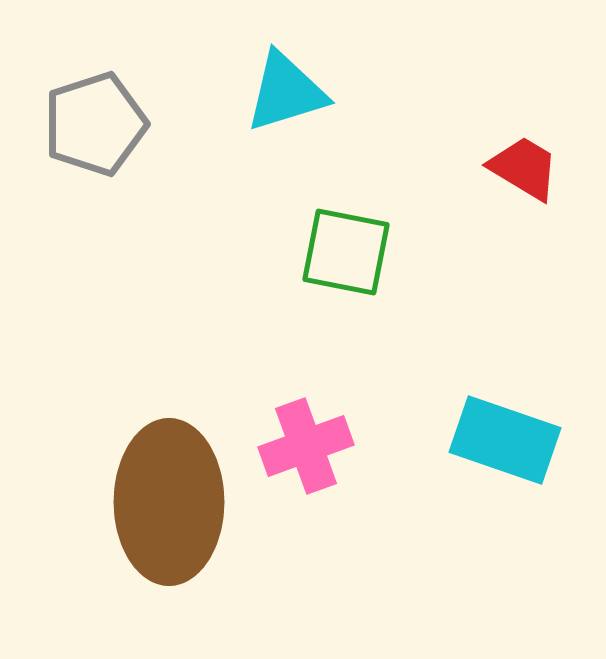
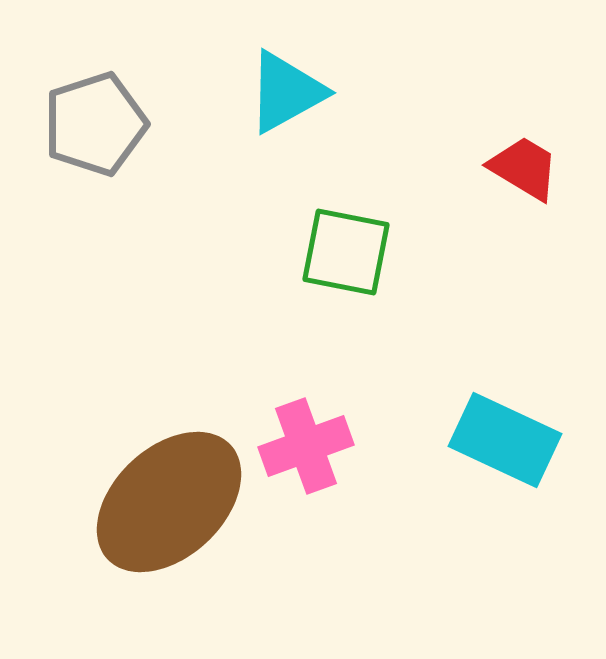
cyan triangle: rotated 12 degrees counterclockwise
cyan rectangle: rotated 6 degrees clockwise
brown ellipse: rotated 47 degrees clockwise
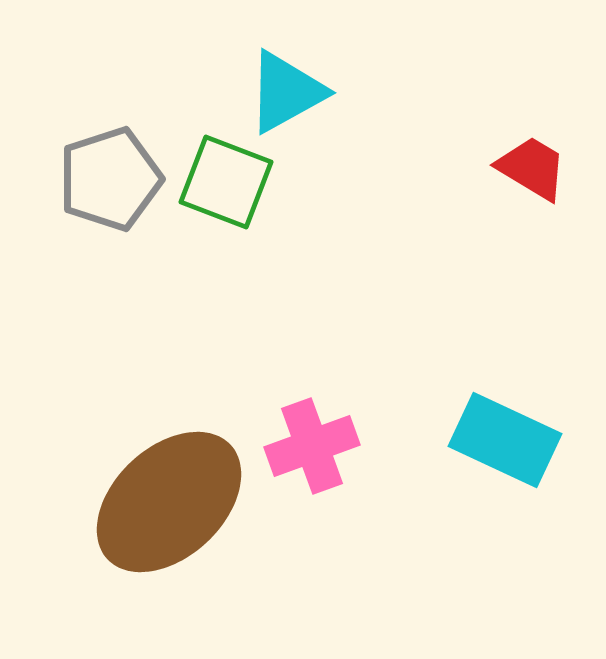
gray pentagon: moved 15 px right, 55 px down
red trapezoid: moved 8 px right
green square: moved 120 px left, 70 px up; rotated 10 degrees clockwise
pink cross: moved 6 px right
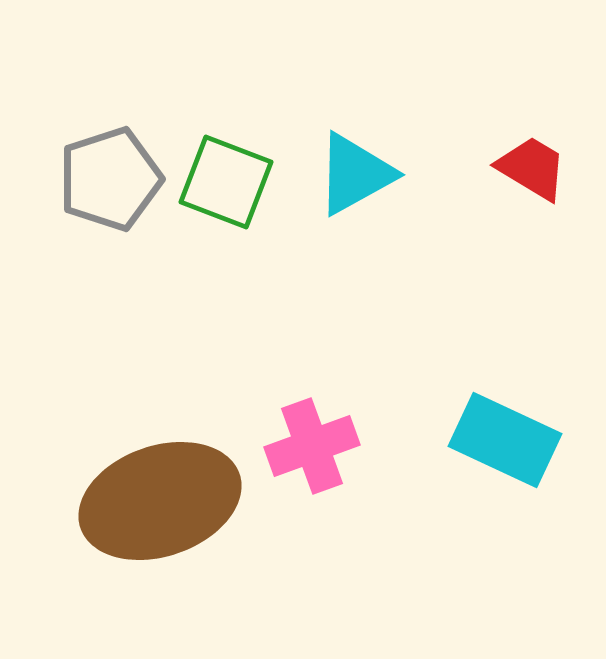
cyan triangle: moved 69 px right, 82 px down
brown ellipse: moved 9 px left, 1 px up; rotated 24 degrees clockwise
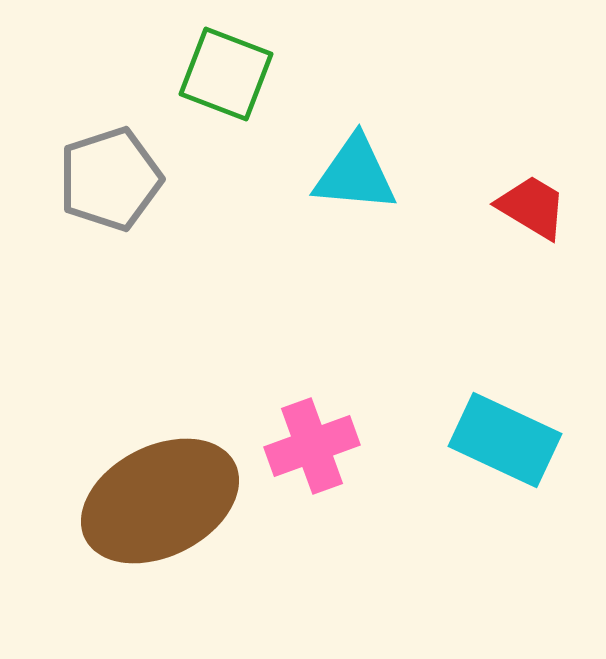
red trapezoid: moved 39 px down
cyan triangle: rotated 34 degrees clockwise
green square: moved 108 px up
brown ellipse: rotated 8 degrees counterclockwise
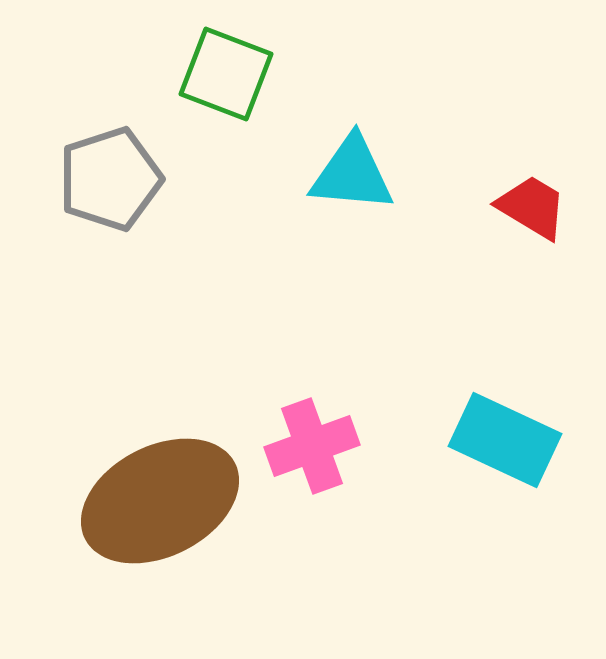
cyan triangle: moved 3 px left
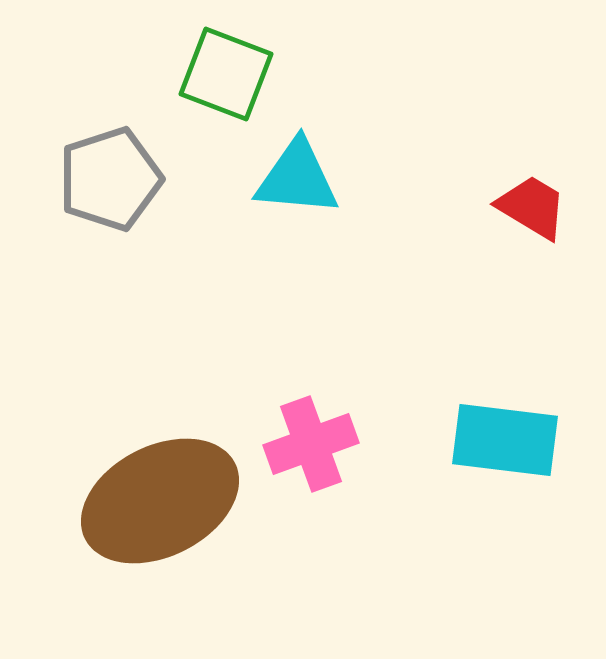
cyan triangle: moved 55 px left, 4 px down
cyan rectangle: rotated 18 degrees counterclockwise
pink cross: moved 1 px left, 2 px up
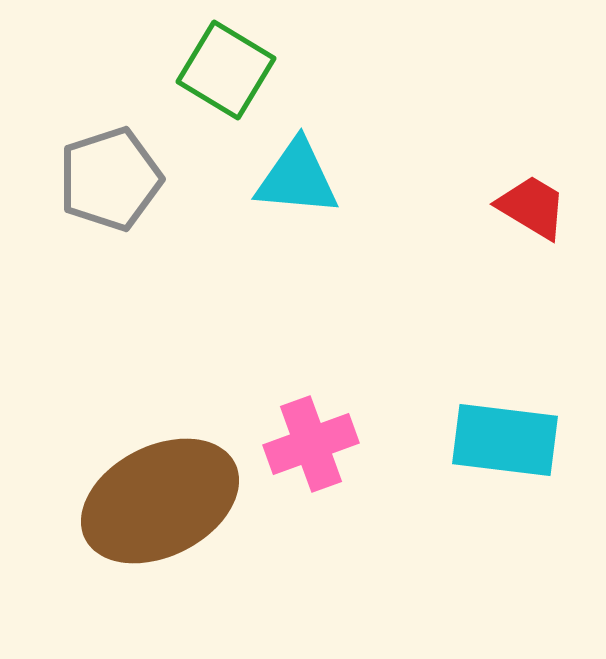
green square: moved 4 px up; rotated 10 degrees clockwise
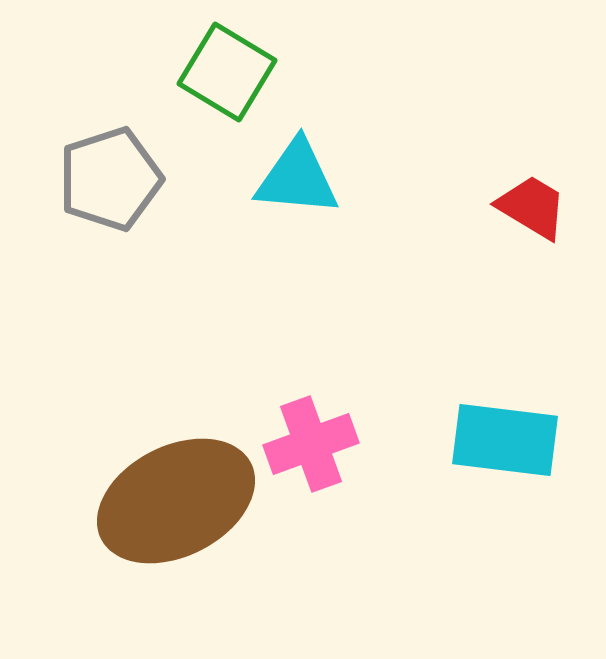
green square: moved 1 px right, 2 px down
brown ellipse: moved 16 px right
